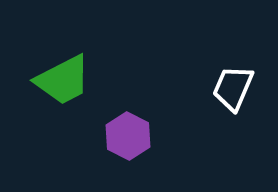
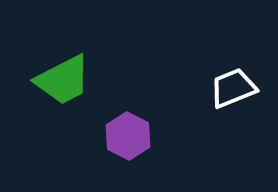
white trapezoid: rotated 45 degrees clockwise
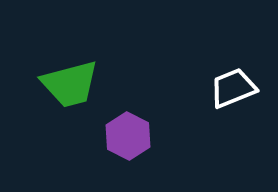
green trapezoid: moved 7 px right, 4 px down; rotated 12 degrees clockwise
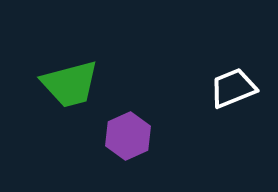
purple hexagon: rotated 9 degrees clockwise
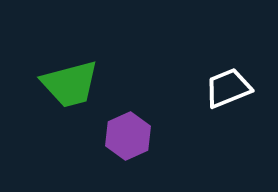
white trapezoid: moved 5 px left
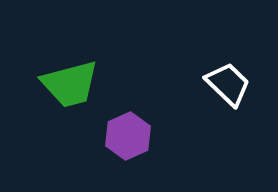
white trapezoid: moved 4 px up; rotated 66 degrees clockwise
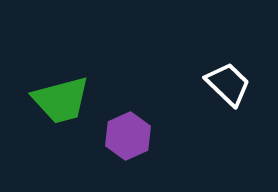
green trapezoid: moved 9 px left, 16 px down
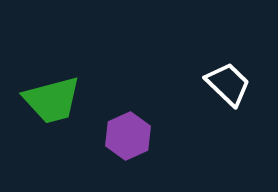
green trapezoid: moved 9 px left
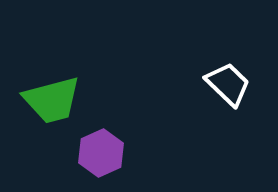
purple hexagon: moved 27 px left, 17 px down
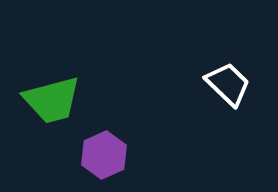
purple hexagon: moved 3 px right, 2 px down
